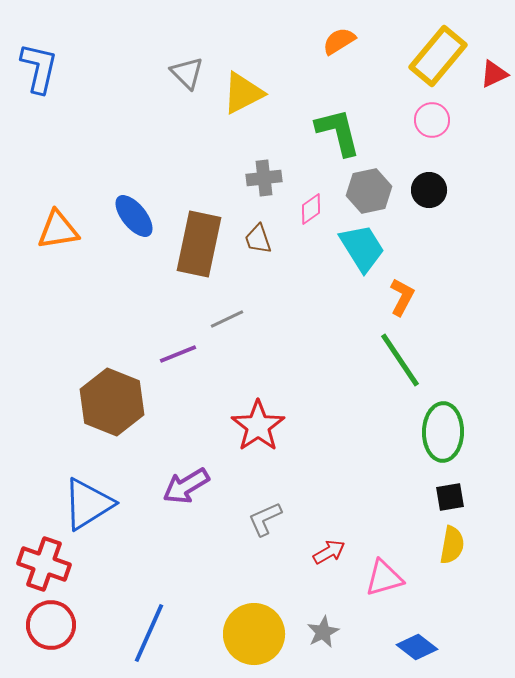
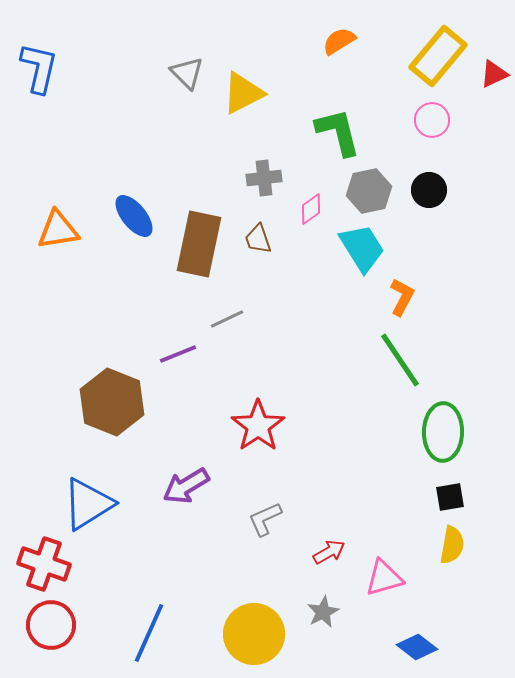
gray star: moved 20 px up
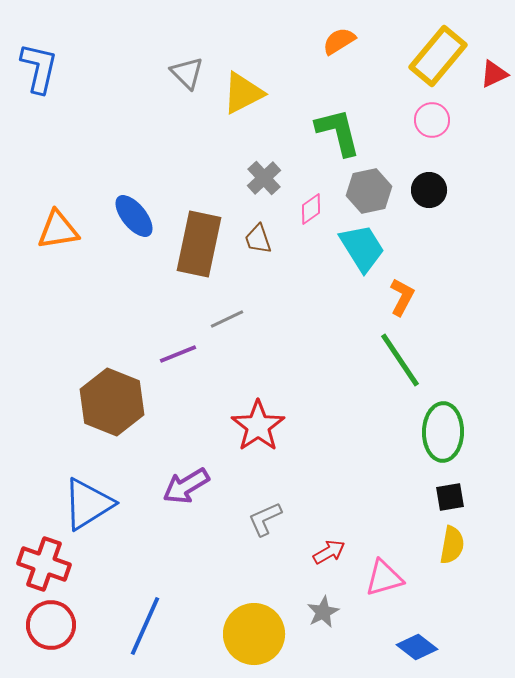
gray cross: rotated 36 degrees counterclockwise
blue line: moved 4 px left, 7 px up
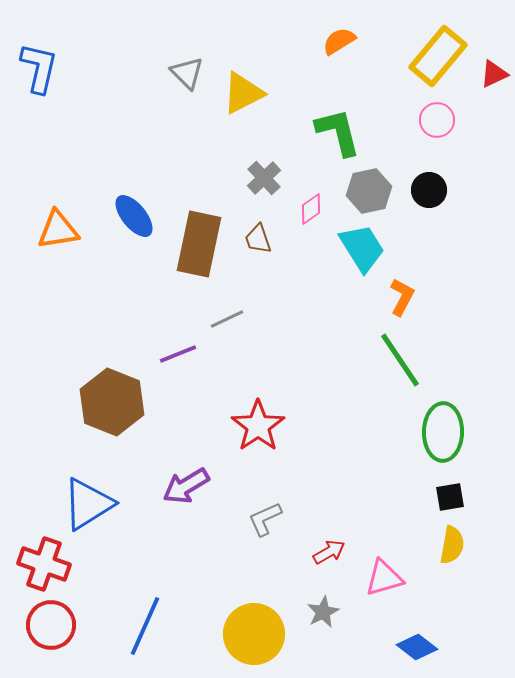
pink circle: moved 5 px right
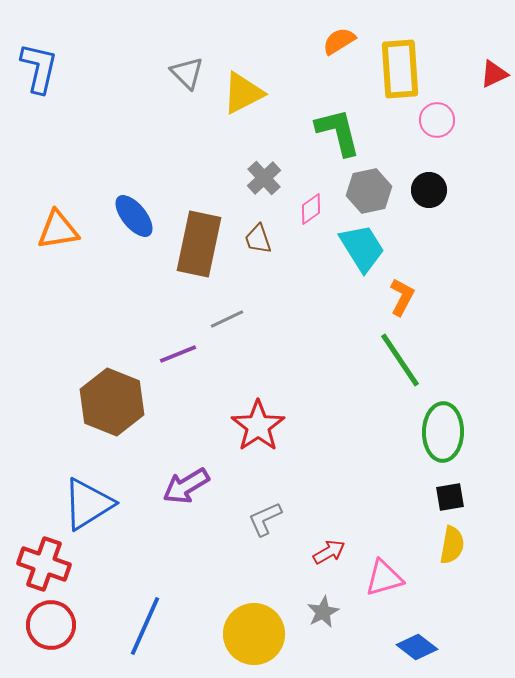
yellow rectangle: moved 38 px left, 13 px down; rotated 44 degrees counterclockwise
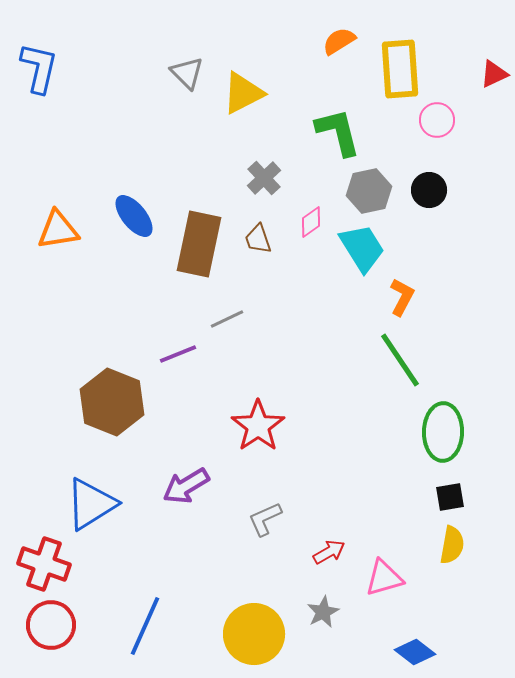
pink diamond: moved 13 px down
blue triangle: moved 3 px right
blue diamond: moved 2 px left, 5 px down
